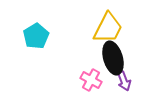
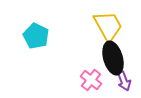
yellow trapezoid: moved 2 px up; rotated 56 degrees counterclockwise
cyan pentagon: rotated 15 degrees counterclockwise
pink cross: rotated 10 degrees clockwise
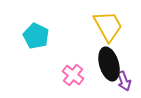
black ellipse: moved 4 px left, 6 px down
pink cross: moved 18 px left, 5 px up
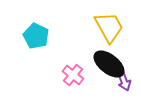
yellow trapezoid: moved 1 px right, 1 px down
black ellipse: rotated 36 degrees counterclockwise
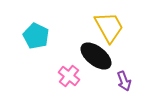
black ellipse: moved 13 px left, 8 px up
pink cross: moved 4 px left, 1 px down
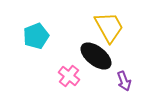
cyan pentagon: rotated 25 degrees clockwise
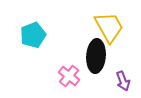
cyan pentagon: moved 3 px left, 1 px up
black ellipse: rotated 56 degrees clockwise
purple arrow: moved 1 px left
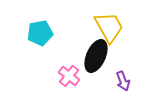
cyan pentagon: moved 7 px right, 2 px up; rotated 10 degrees clockwise
black ellipse: rotated 20 degrees clockwise
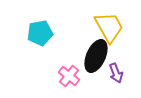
purple arrow: moved 7 px left, 8 px up
